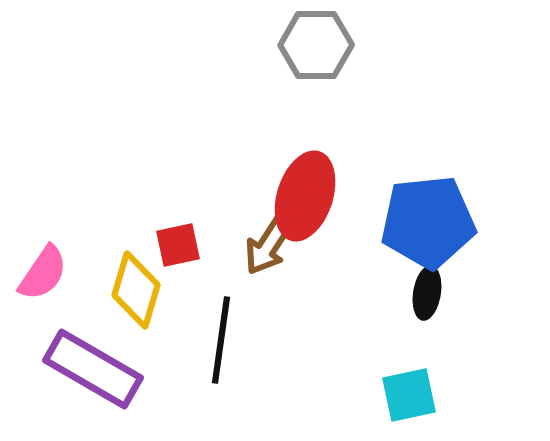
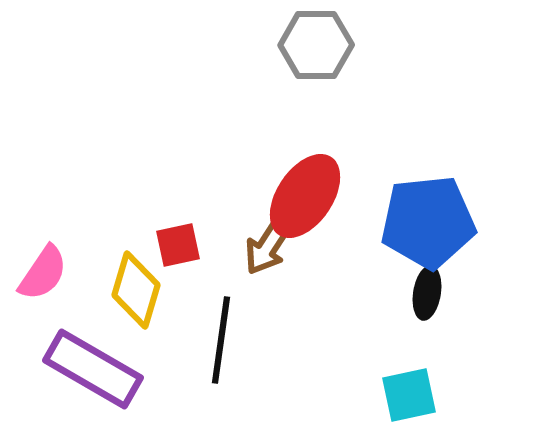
red ellipse: rotated 16 degrees clockwise
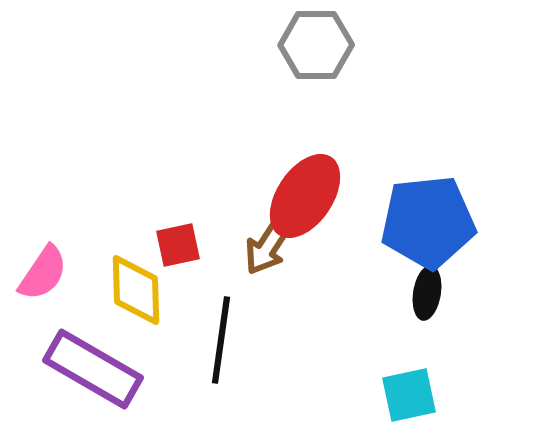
yellow diamond: rotated 18 degrees counterclockwise
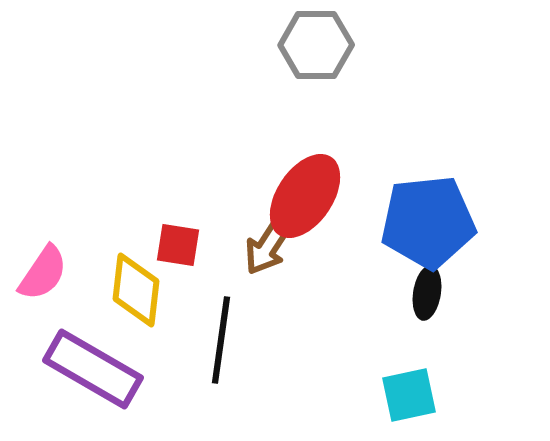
red square: rotated 21 degrees clockwise
yellow diamond: rotated 8 degrees clockwise
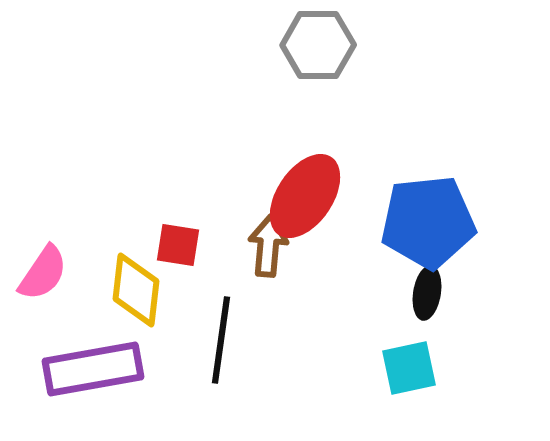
gray hexagon: moved 2 px right
brown arrow: rotated 152 degrees clockwise
purple rectangle: rotated 40 degrees counterclockwise
cyan square: moved 27 px up
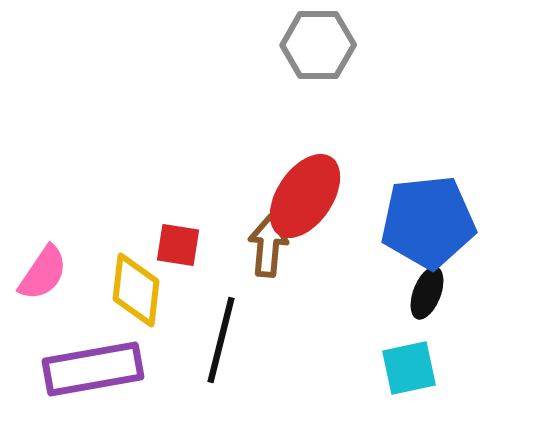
black ellipse: rotated 12 degrees clockwise
black line: rotated 6 degrees clockwise
